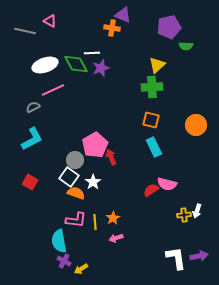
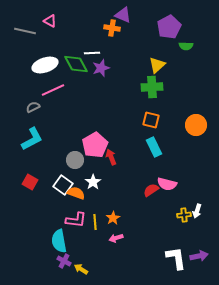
purple pentagon: rotated 15 degrees counterclockwise
white square: moved 6 px left, 8 px down
yellow arrow: rotated 64 degrees clockwise
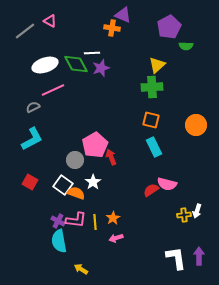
gray line: rotated 50 degrees counterclockwise
purple arrow: rotated 78 degrees counterclockwise
purple cross: moved 6 px left, 40 px up
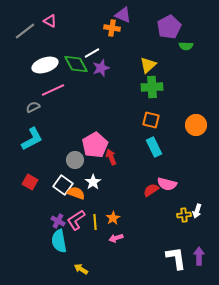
white line: rotated 28 degrees counterclockwise
yellow triangle: moved 9 px left
pink L-shape: rotated 140 degrees clockwise
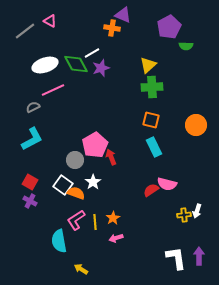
purple cross: moved 28 px left, 20 px up
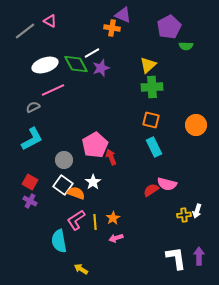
gray circle: moved 11 px left
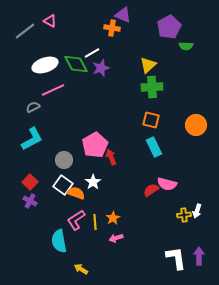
red square: rotated 14 degrees clockwise
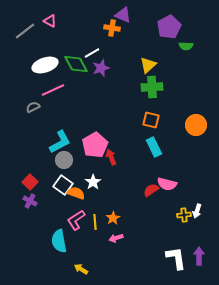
cyan L-shape: moved 28 px right, 3 px down
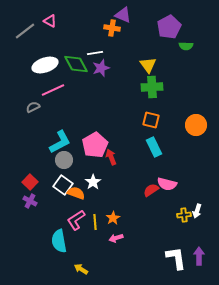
white line: moved 3 px right; rotated 21 degrees clockwise
yellow triangle: rotated 24 degrees counterclockwise
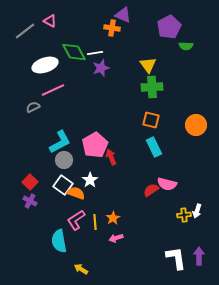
green diamond: moved 2 px left, 12 px up
white star: moved 3 px left, 2 px up
